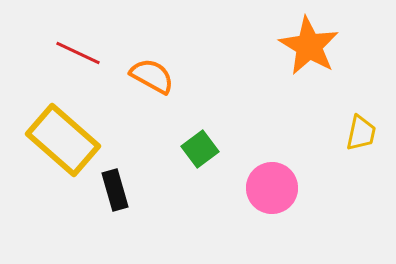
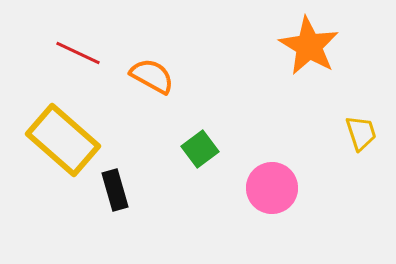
yellow trapezoid: rotated 30 degrees counterclockwise
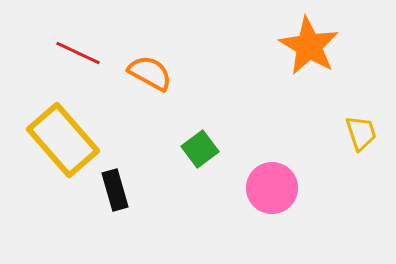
orange semicircle: moved 2 px left, 3 px up
yellow rectangle: rotated 8 degrees clockwise
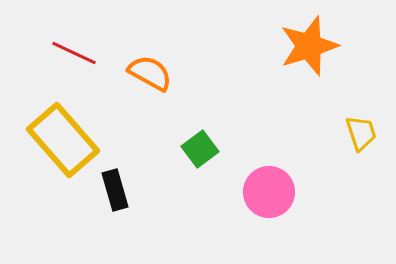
orange star: rotated 24 degrees clockwise
red line: moved 4 px left
pink circle: moved 3 px left, 4 px down
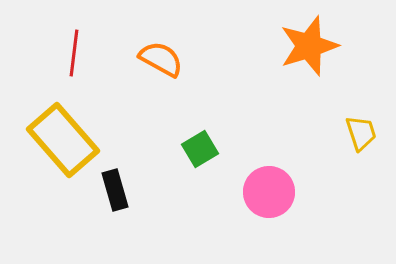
red line: rotated 72 degrees clockwise
orange semicircle: moved 11 px right, 14 px up
green square: rotated 6 degrees clockwise
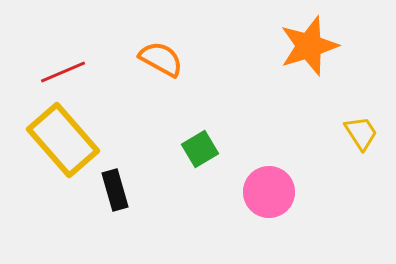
red line: moved 11 px left, 19 px down; rotated 60 degrees clockwise
yellow trapezoid: rotated 15 degrees counterclockwise
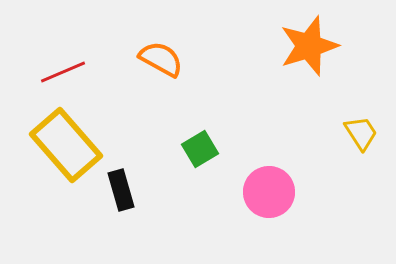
yellow rectangle: moved 3 px right, 5 px down
black rectangle: moved 6 px right
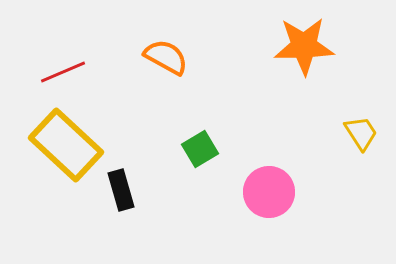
orange star: moved 5 px left; rotated 16 degrees clockwise
orange semicircle: moved 5 px right, 2 px up
yellow rectangle: rotated 6 degrees counterclockwise
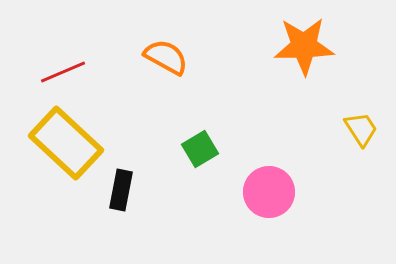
yellow trapezoid: moved 4 px up
yellow rectangle: moved 2 px up
black rectangle: rotated 27 degrees clockwise
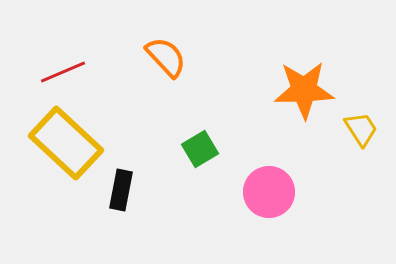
orange star: moved 44 px down
orange semicircle: rotated 18 degrees clockwise
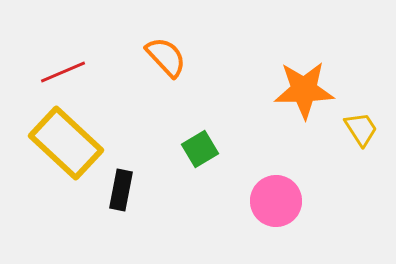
pink circle: moved 7 px right, 9 px down
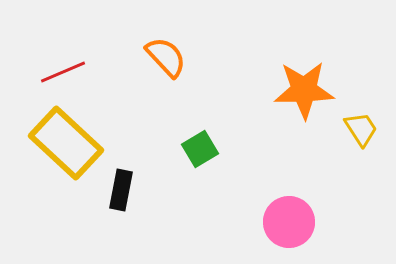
pink circle: moved 13 px right, 21 px down
